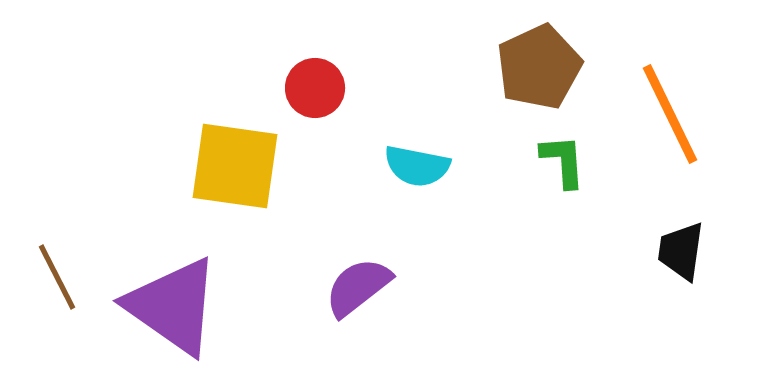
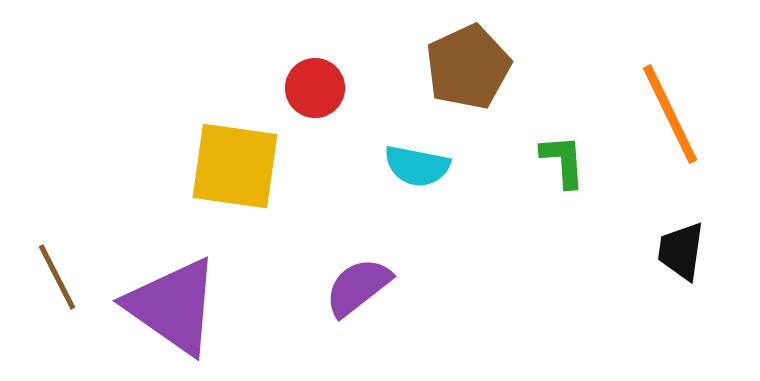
brown pentagon: moved 71 px left
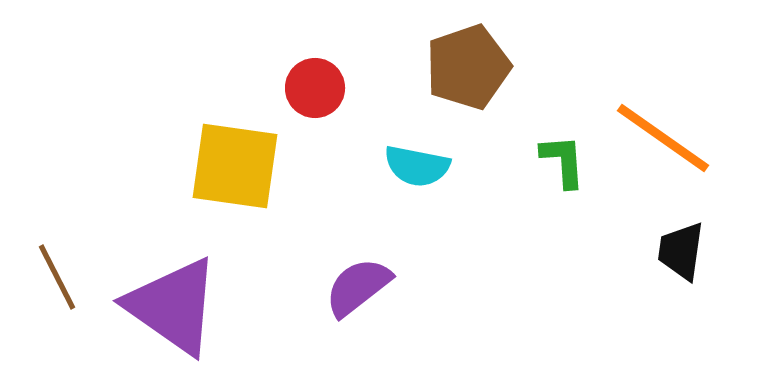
brown pentagon: rotated 6 degrees clockwise
orange line: moved 7 px left, 24 px down; rotated 29 degrees counterclockwise
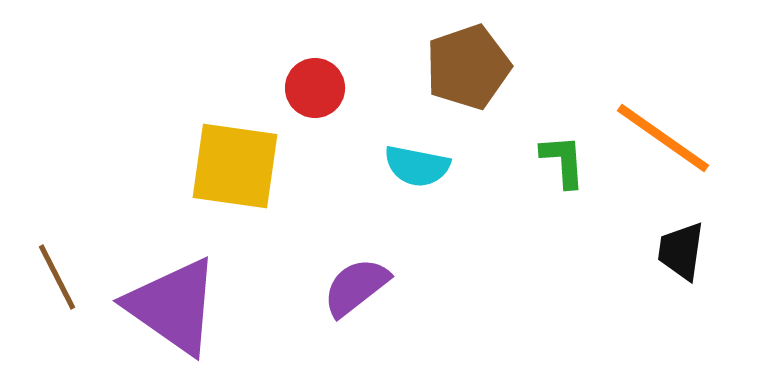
purple semicircle: moved 2 px left
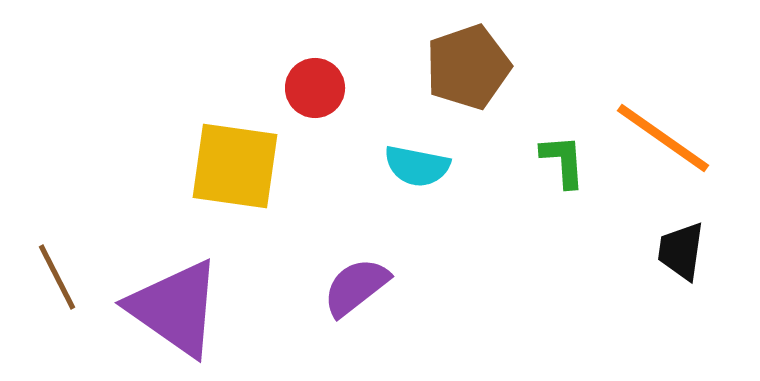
purple triangle: moved 2 px right, 2 px down
